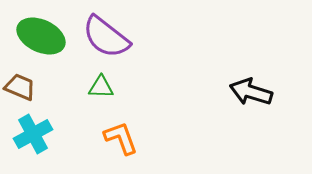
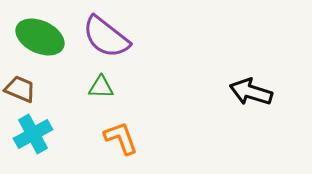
green ellipse: moved 1 px left, 1 px down
brown trapezoid: moved 2 px down
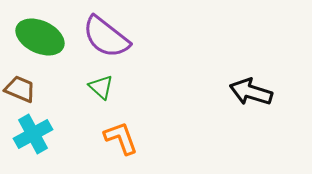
green triangle: rotated 40 degrees clockwise
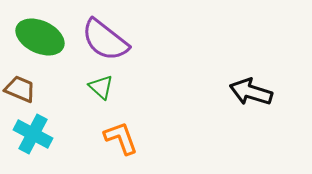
purple semicircle: moved 1 px left, 3 px down
cyan cross: rotated 33 degrees counterclockwise
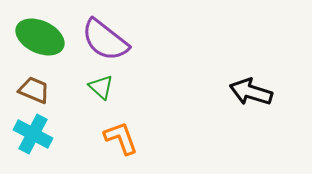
brown trapezoid: moved 14 px right, 1 px down
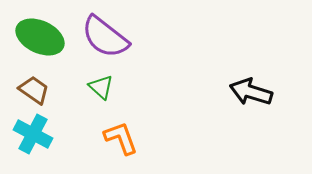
purple semicircle: moved 3 px up
brown trapezoid: rotated 12 degrees clockwise
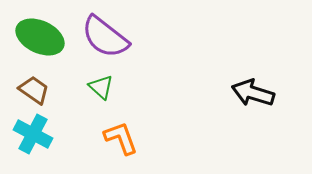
black arrow: moved 2 px right, 1 px down
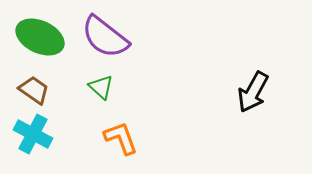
black arrow: moved 1 px up; rotated 78 degrees counterclockwise
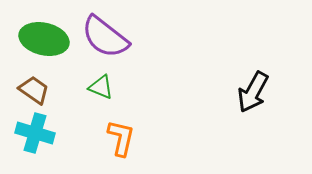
green ellipse: moved 4 px right, 2 px down; rotated 12 degrees counterclockwise
green triangle: rotated 20 degrees counterclockwise
cyan cross: moved 2 px right, 1 px up; rotated 12 degrees counterclockwise
orange L-shape: rotated 33 degrees clockwise
